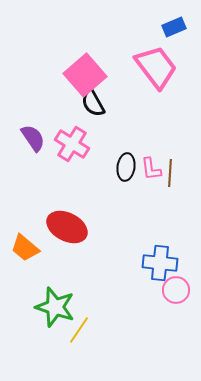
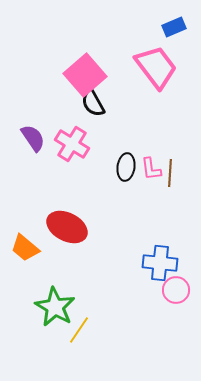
green star: rotated 12 degrees clockwise
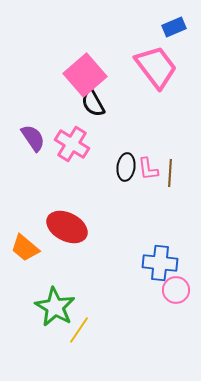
pink L-shape: moved 3 px left
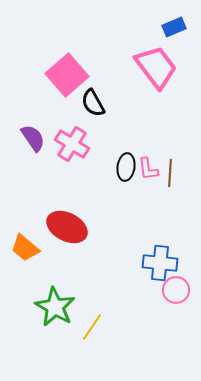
pink square: moved 18 px left
yellow line: moved 13 px right, 3 px up
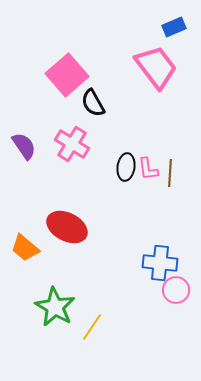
purple semicircle: moved 9 px left, 8 px down
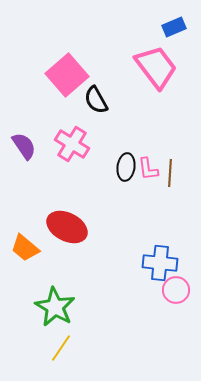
black semicircle: moved 3 px right, 3 px up
yellow line: moved 31 px left, 21 px down
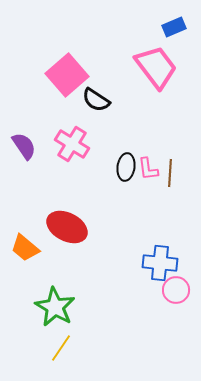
black semicircle: rotated 28 degrees counterclockwise
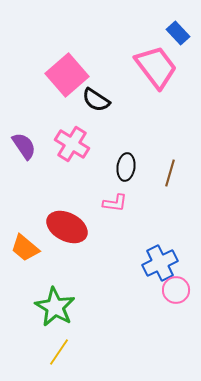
blue rectangle: moved 4 px right, 6 px down; rotated 70 degrees clockwise
pink L-shape: moved 33 px left, 34 px down; rotated 75 degrees counterclockwise
brown line: rotated 12 degrees clockwise
blue cross: rotated 32 degrees counterclockwise
yellow line: moved 2 px left, 4 px down
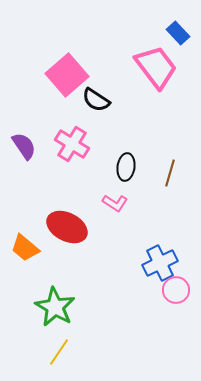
pink L-shape: rotated 25 degrees clockwise
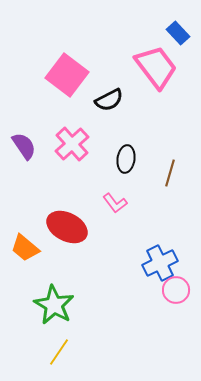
pink square: rotated 12 degrees counterclockwise
black semicircle: moved 13 px right; rotated 60 degrees counterclockwise
pink cross: rotated 16 degrees clockwise
black ellipse: moved 8 px up
pink L-shape: rotated 20 degrees clockwise
green star: moved 1 px left, 2 px up
